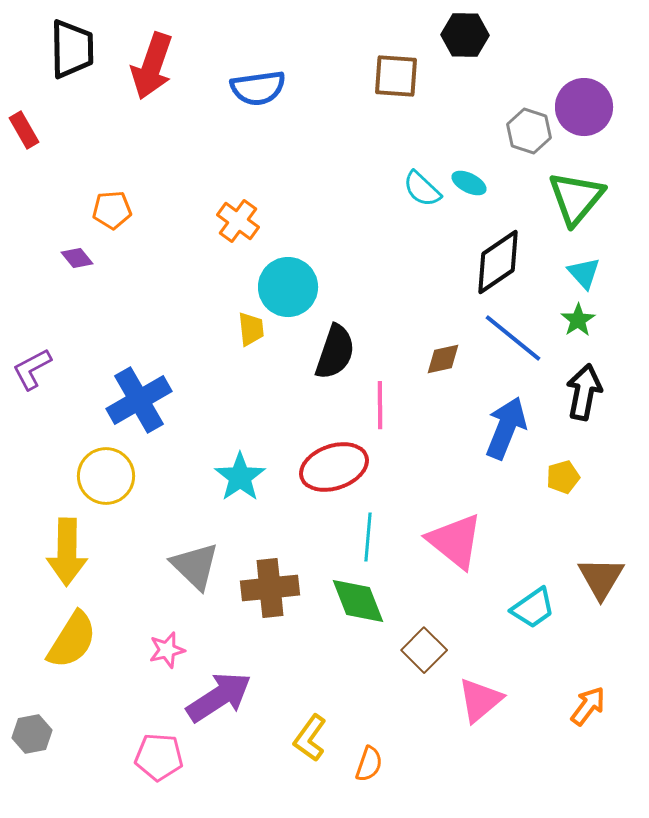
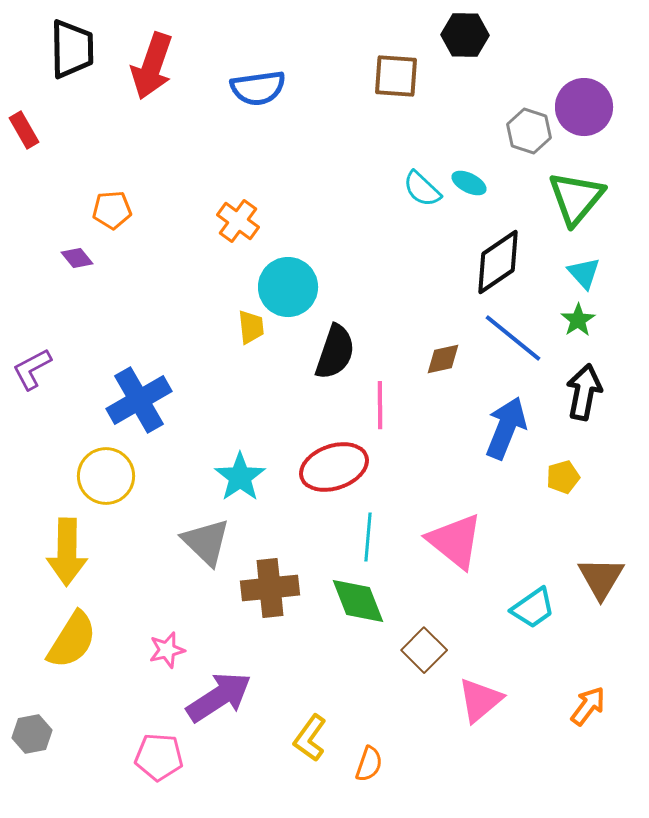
yellow trapezoid at (251, 329): moved 2 px up
gray triangle at (195, 566): moved 11 px right, 24 px up
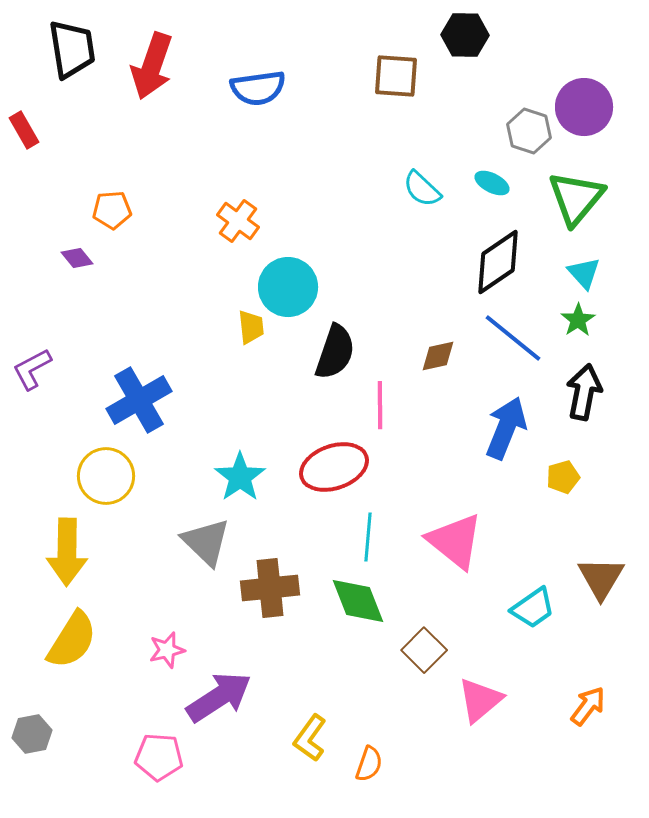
black trapezoid at (72, 49): rotated 8 degrees counterclockwise
cyan ellipse at (469, 183): moved 23 px right
brown diamond at (443, 359): moved 5 px left, 3 px up
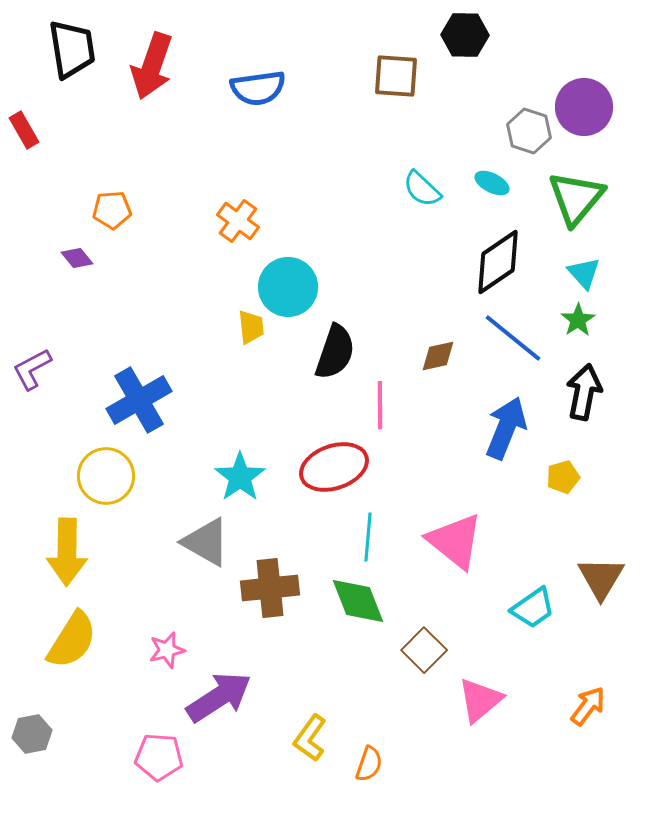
gray triangle at (206, 542): rotated 14 degrees counterclockwise
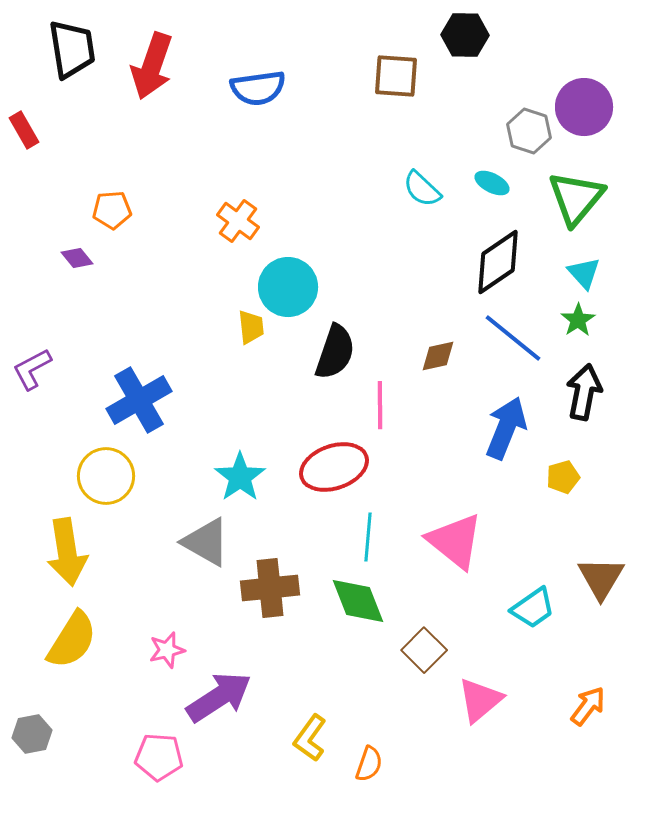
yellow arrow at (67, 552): rotated 10 degrees counterclockwise
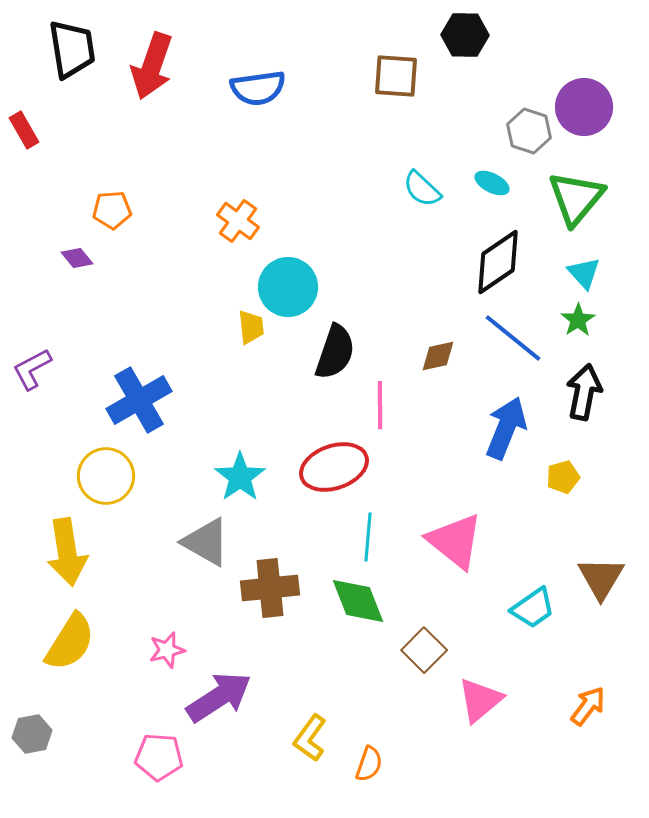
yellow semicircle at (72, 640): moved 2 px left, 2 px down
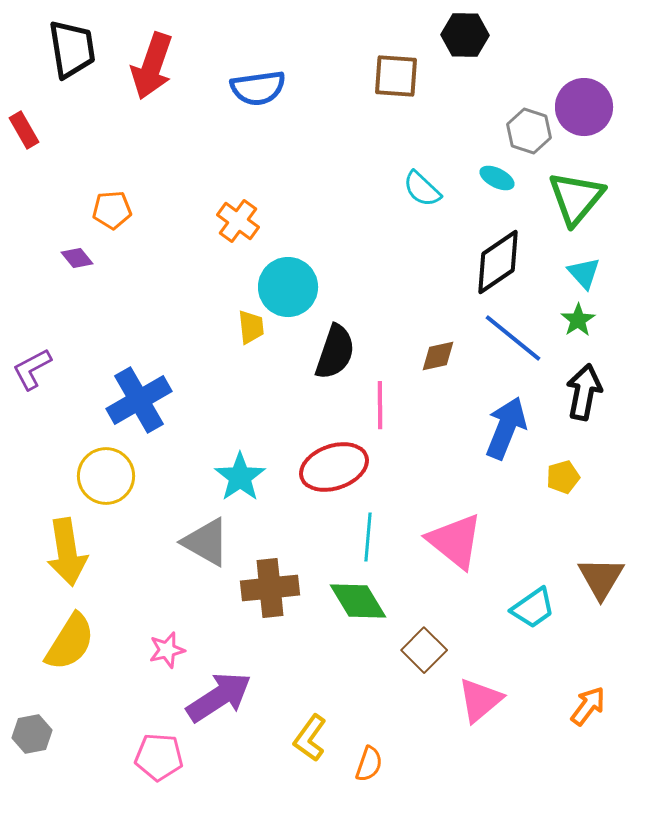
cyan ellipse at (492, 183): moved 5 px right, 5 px up
green diamond at (358, 601): rotated 10 degrees counterclockwise
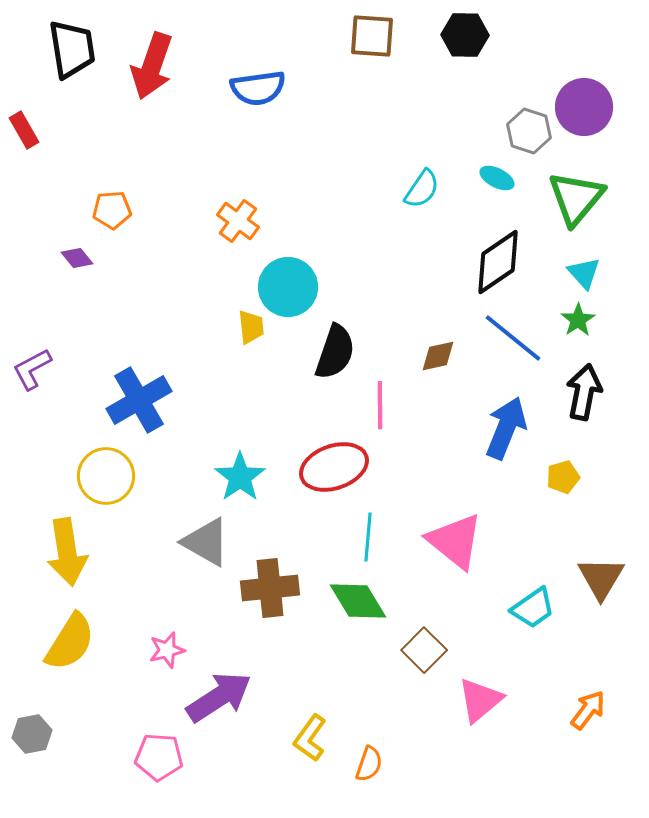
brown square at (396, 76): moved 24 px left, 40 px up
cyan semicircle at (422, 189): rotated 99 degrees counterclockwise
orange arrow at (588, 706): moved 4 px down
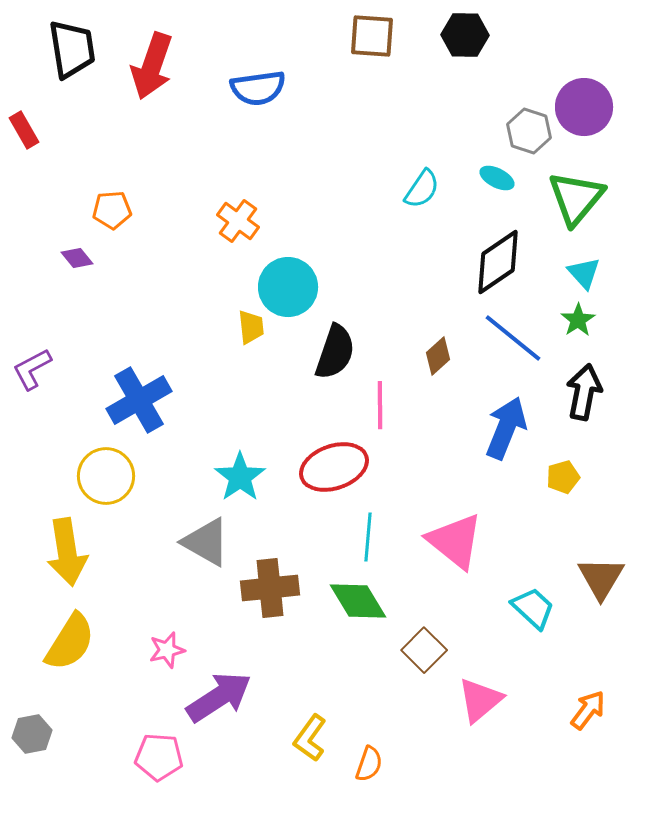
brown diamond at (438, 356): rotated 30 degrees counterclockwise
cyan trapezoid at (533, 608): rotated 102 degrees counterclockwise
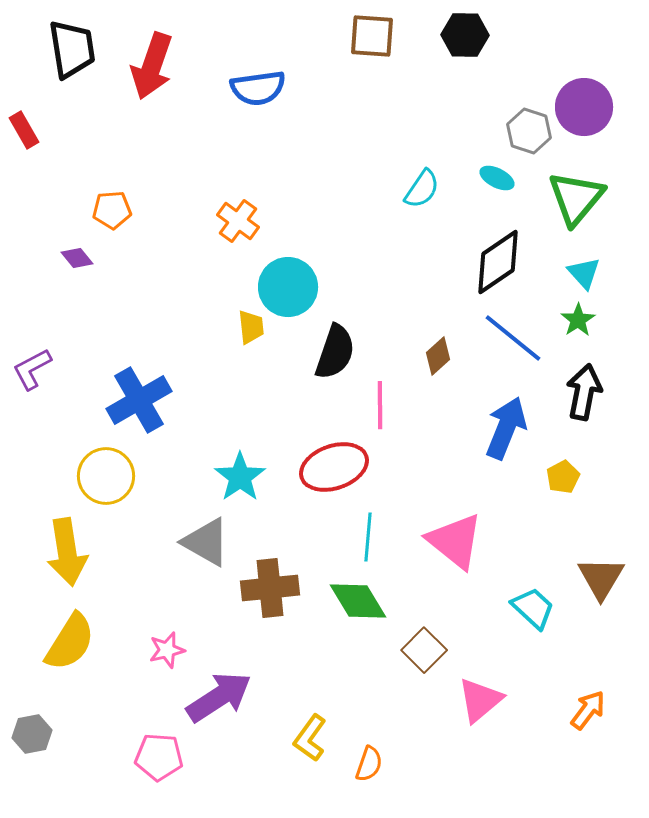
yellow pentagon at (563, 477): rotated 12 degrees counterclockwise
